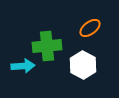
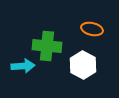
orange ellipse: moved 2 px right, 1 px down; rotated 50 degrees clockwise
green cross: rotated 12 degrees clockwise
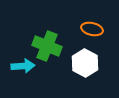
green cross: rotated 16 degrees clockwise
white hexagon: moved 2 px right, 2 px up
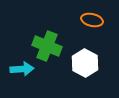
orange ellipse: moved 9 px up
cyan arrow: moved 1 px left, 3 px down
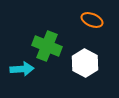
orange ellipse: rotated 10 degrees clockwise
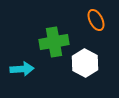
orange ellipse: moved 4 px right; rotated 40 degrees clockwise
green cross: moved 7 px right, 4 px up; rotated 32 degrees counterclockwise
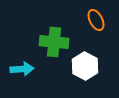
green cross: rotated 16 degrees clockwise
white hexagon: moved 3 px down
